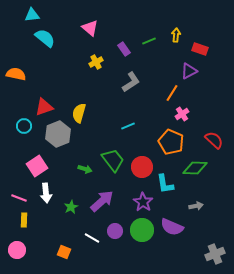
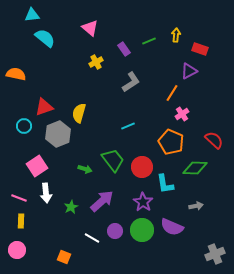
yellow rectangle: moved 3 px left, 1 px down
orange square: moved 5 px down
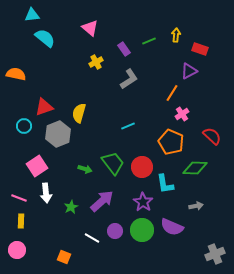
gray L-shape: moved 2 px left, 3 px up
red semicircle: moved 2 px left, 4 px up
green trapezoid: moved 3 px down
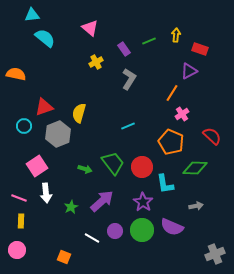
gray L-shape: rotated 25 degrees counterclockwise
